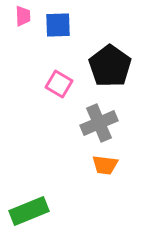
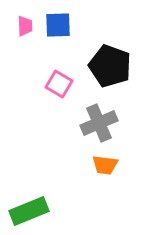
pink trapezoid: moved 2 px right, 10 px down
black pentagon: rotated 15 degrees counterclockwise
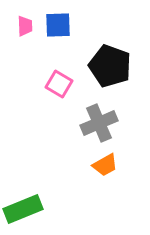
orange trapezoid: rotated 36 degrees counterclockwise
green rectangle: moved 6 px left, 2 px up
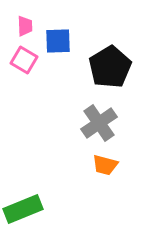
blue square: moved 16 px down
black pentagon: moved 1 px down; rotated 21 degrees clockwise
pink square: moved 35 px left, 24 px up
gray cross: rotated 12 degrees counterclockwise
orange trapezoid: rotated 44 degrees clockwise
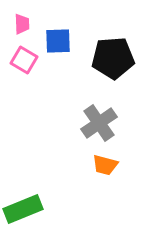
pink trapezoid: moved 3 px left, 2 px up
black pentagon: moved 3 px right, 9 px up; rotated 27 degrees clockwise
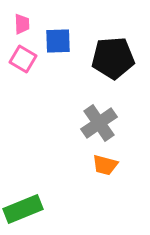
pink square: moved 1 px left, 1 px up
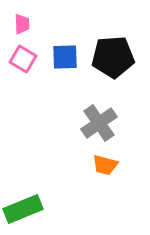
blue square: moved 7 px right, 16 px down
black pentagon: moved 1 px up
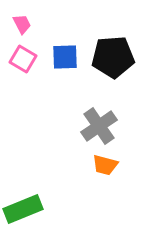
pink trapezoid: rotated 25 degrees counterclockwise
gray cross: moved 3 px down
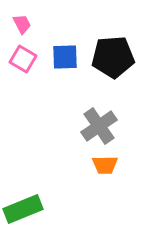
orange trapezoid: rotated 16 degrees counterclockwise
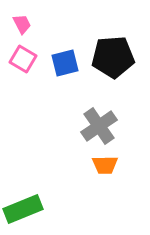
blue square: moved 6 px down; rotated 12 degrees counterclockwise
